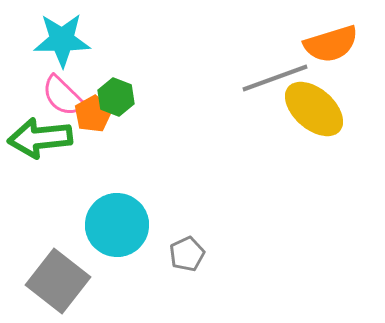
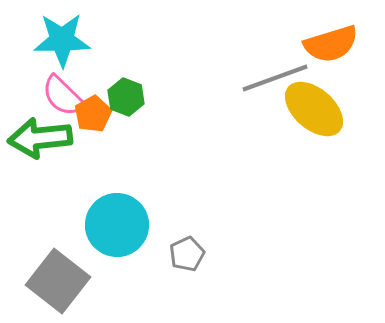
green hexagon: moved 10 px right
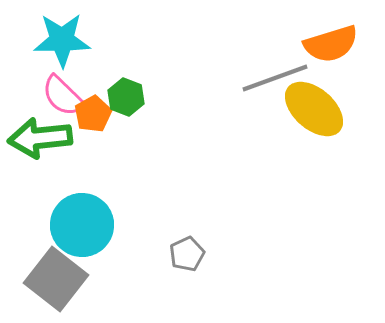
cyan circle: moved 35 px left
gray square: moved 2 px left, 2 px up
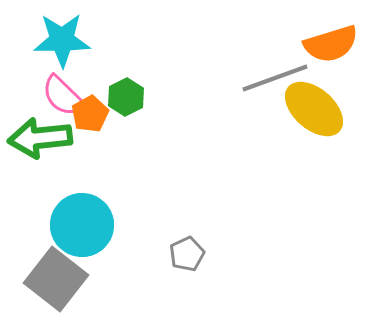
green hexagon: rotated 12 degrees clockwise
orange pentagon: moved 3 px left
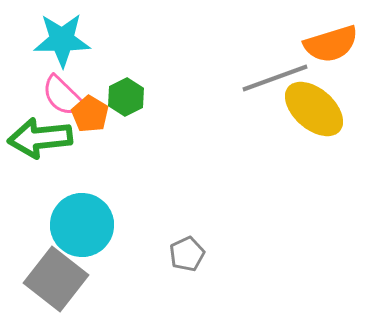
orange pentagon: rotated 12 degrees counterclockwise
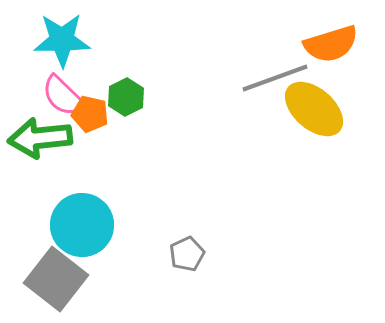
orange pentagon: rotated 18 degrees counterclockwise
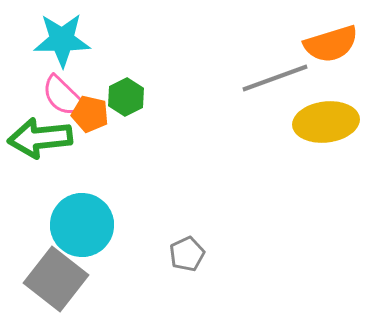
yellow ellipse: moved 12 px right, 13 px down; rotated 48 degrees counterclockwise
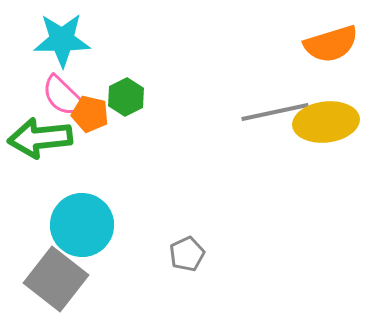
gray line: moved 34 px down; rotated 8 degrees clockwise
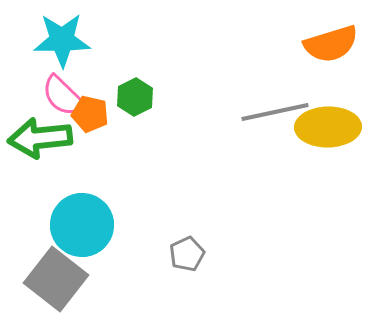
green hexagon: moved 9 px right
yellow ellipse: moved 2 px right, 5 px down; rotated 6 degrees clockwise
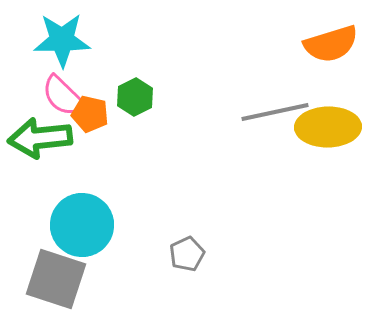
gray square: rotated 20 degrees counterclockwise
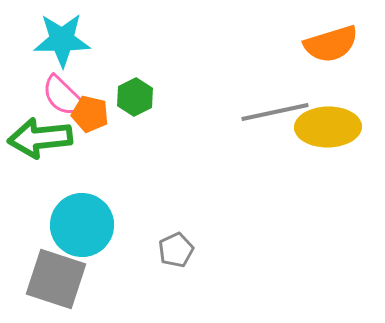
gray pentagon: moved 11 px left, 4 px up
